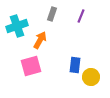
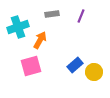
gray rectangle: rotated 64 degrees clockwise
cyan cross: moved 1 px right, 1 px down
blue rectangle: rotated 42 degrees clockwise
yellow circle: moved 3 px right, 5 px up
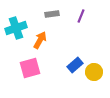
cyan cross: moved 2 px left, 1 px down
pink square: moved 1 px left, 2 px down
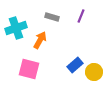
gray rectangle: moved 3 px down; rotated 24 degrees clockwise
pink square: moved 1 px left, 1 px down; rotated 30 degrees clockwise
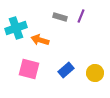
gray rectangle: moved 8 px right
orange arrow: rotated 102 degrees counterclockwise
blue rectangle: moved 9 px left, 5 px down
yellow circle: moved 1 px right, 1 px down
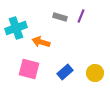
orange arrow: moved 1 px right, 2 px down
blue rectangle: moved 1 px left, 2 px down
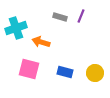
blue rectangle: rotated 56 degrees clockwise
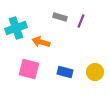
purple line: moved 5 px down
yellow circle: moved 1 px up
